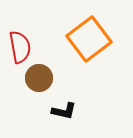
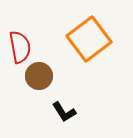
brown circle: moved 2 px up
black L-shape: moved 1 px down; rotated 45 degrees clockwise
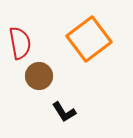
red semicircle: moved 4 px up
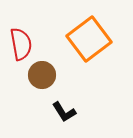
red semicircle: moved 1 px right, 1 px down
brown circle: moved 3 px right, 1 px up
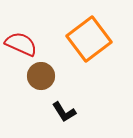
red semicircle: rotated 56 degrees counterclockwise
brown circle: moved 1 px left, 1 px down
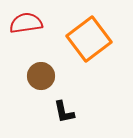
red semicircle: moved 5 px right, 21 px up; rotated 32 degrees counterclockwise
black L-shape: rotated 20 degrees clockwise
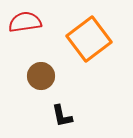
red semicircle: moved 1 px left, 1 px up
black L-shape: moved 2 px left, 4 px down
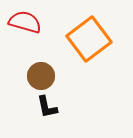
red semicircle: rotated 24 degrees clockwise
black L-shape: moved 15 px left, 9 px up
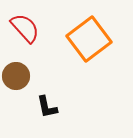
red semicircle: moved 6 px down; rotated 32 degrees clockwise
brown circle: moved 25 px left
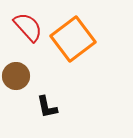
red semicircle: moved 3 px right, 1 px up
orange square: moved 16 px left
